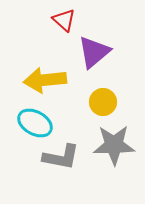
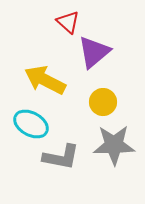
red triangle: moved 4 px right, 2 px down
yellow arrow: rotated 33 degrees clockwise
cyan ellipse: moved 4 px left, 1 px down
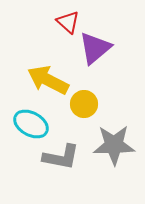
purple triangle: moved 1 px right, 4 px up
yellow arrow: moved 3 px right
yellow circle: moved 19 px left, 2 px down
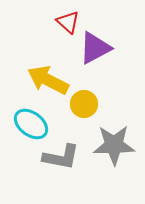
purple triangle: rotated 12 degrees clockwise
cyan ellipse: rotated 8 degrees clockwise
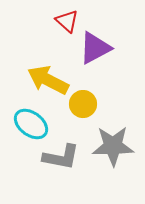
red triangle: moved 1 px left, 1 px up
yellow circle: moved 1 px left
gray star: moved 1 px left, 1 px down
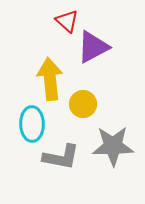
purple triangle: moved 2 px left, 1 px up
yellow arrow: moved 2 px right, 1 px up; rotated 57 degrees clockwise
cyan ellipse: moved 1 px right; rotated 52 degrees clockwise
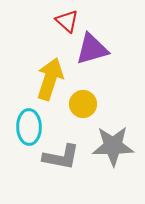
purple triangle: moved 1 px left, 2 px down; rotated 12 degrees clockwise
yellow arrow: rotated 24 degrees clockwise
cyan ellipse: moved 3 px left, 3 px down
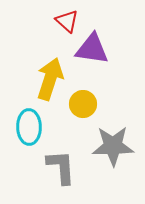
purple triangle: rotated 24 degrees clockwise
gray L-shape: moved 10 px down; rotated 105 degrees counterclockwise
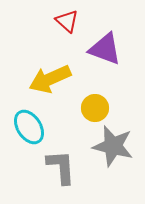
purple triangle: moved 13 px right; rotated 12 degrees clockwise
yellow arrow: rotated 132 degrees counterclockwise
yellow circle: moved 12 px right, 4 px down
cyan ellipse: rotated 32 degrees counterclockwise
gray star: rotated 15 degrees clockwise
